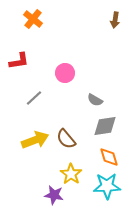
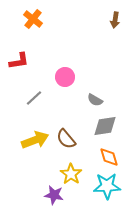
pink circle: moved 4 px down
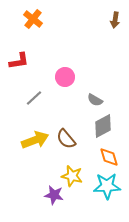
gray diamond: moved 2 px left; rotated 20 degrees counterclockwise
yellow star: moved 1 px right, 2 px down; rotated 20 degrees counterclockwise
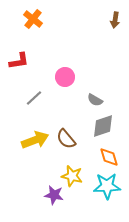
gray diamond: rotated 10 degrees clockwise
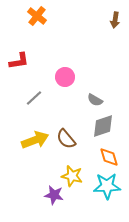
orange cross: moved 4 px right, 3 px up
